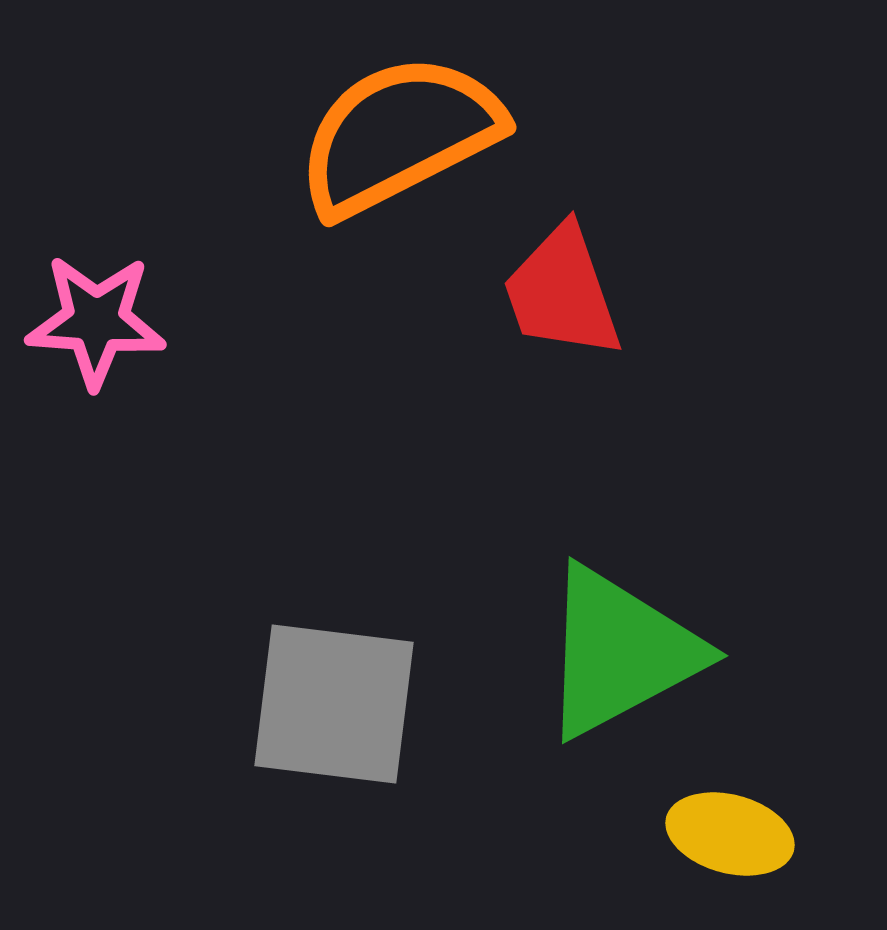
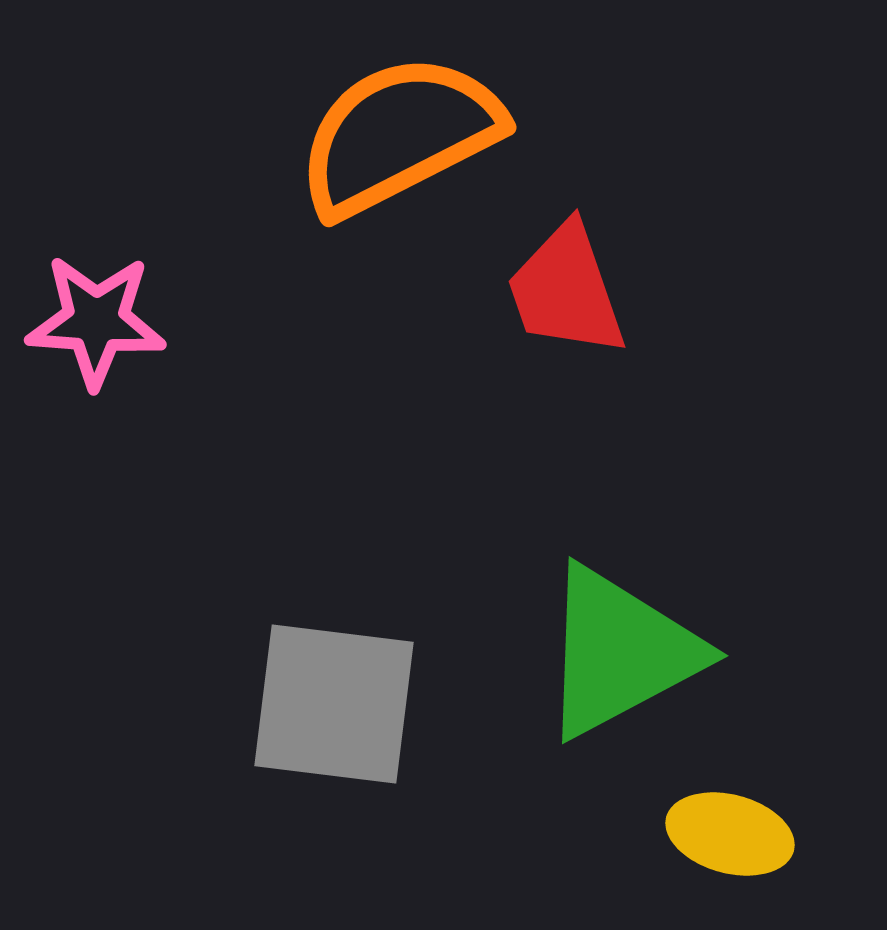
red trapezoid: moved 4 px right, 2 px up
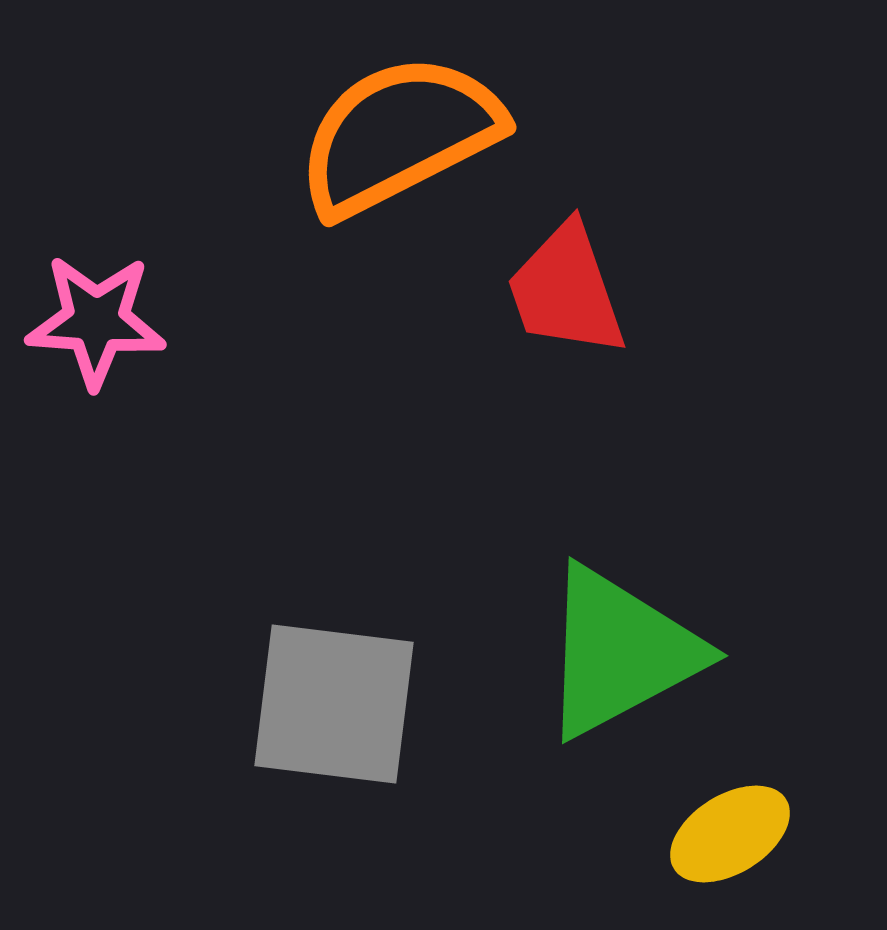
yellow ellipse: rotated 47 degrees counterclockwise
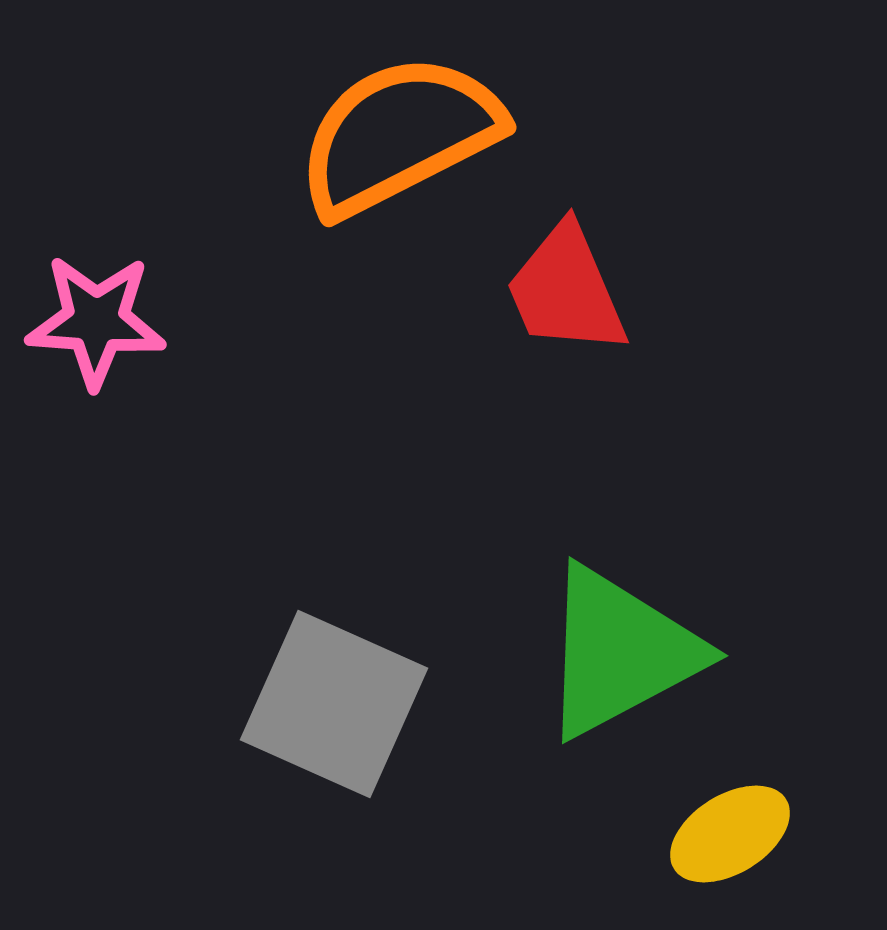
red trapezoid: rotated 4 degrees counterclockwise
gray square: rotated 17 degrees clockwise
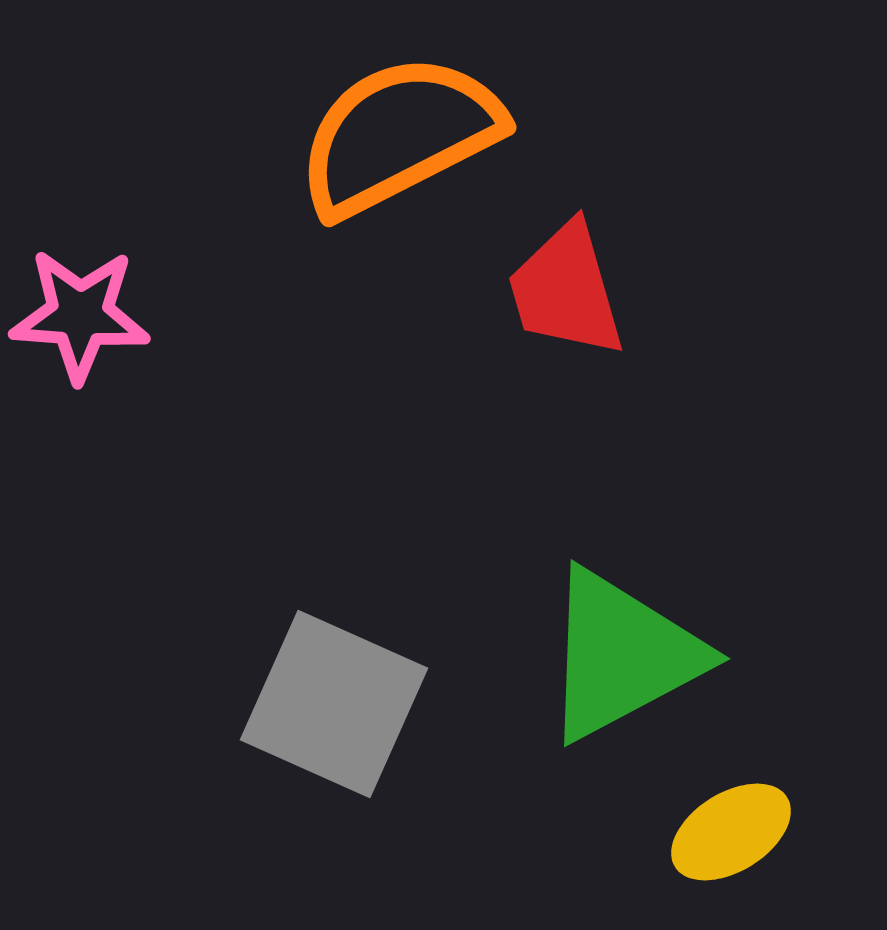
red trapezoid: rotated 7 degrees clockwise
pink star: moved 16 px left, 6 px up
green triangle: moved 2 px right, 3 px down
yellow ellipse: moved 1 px right, 2 px up
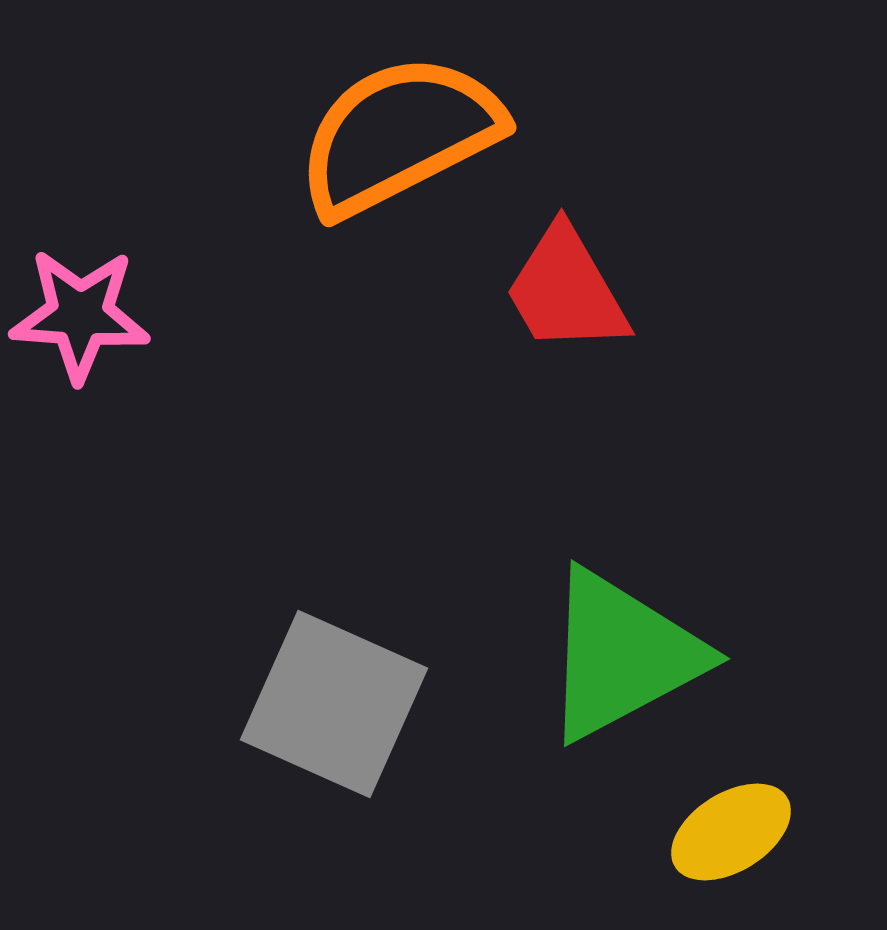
red trapezoid: rotated 14 degrees counterclockwise
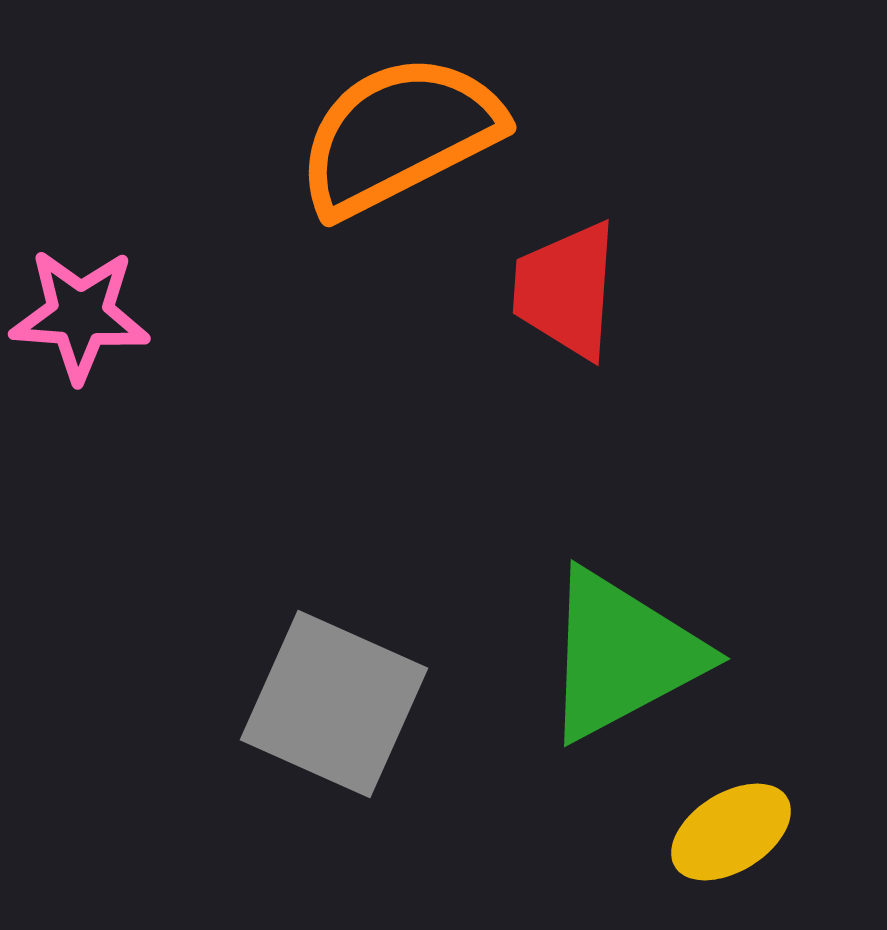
red trapezoid: rotated 34 degrees clockwise
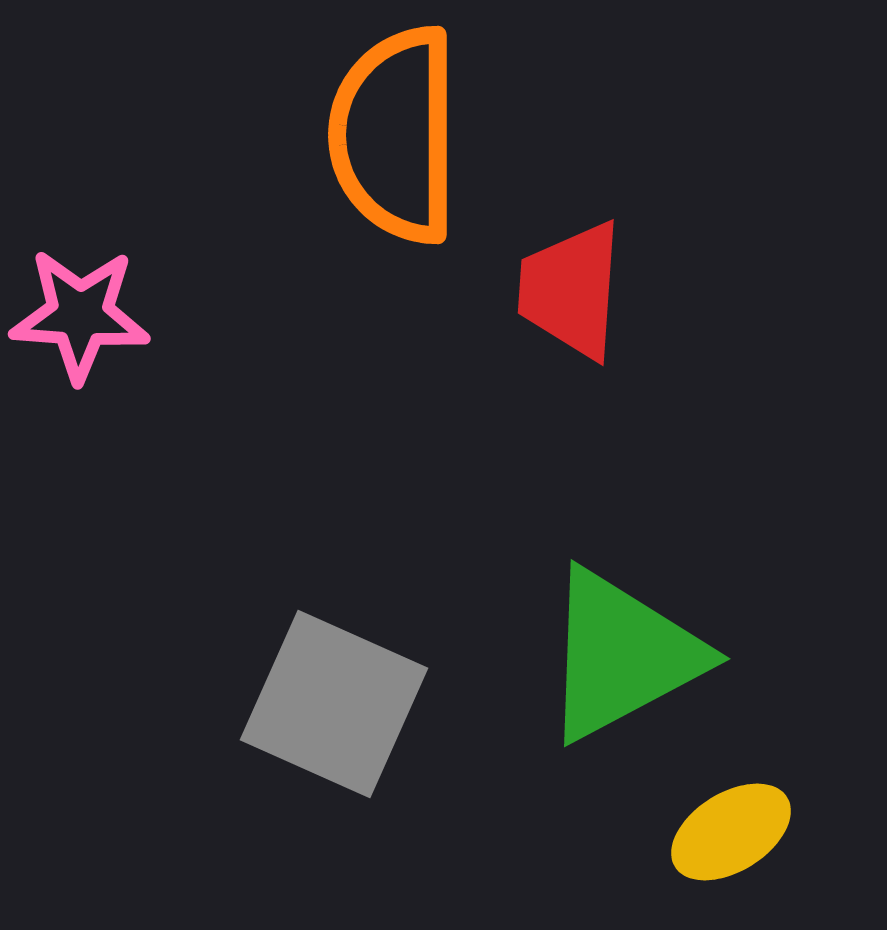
orange semicircle: moved 4 px left; rotated 63 degrees counterclockwise
red trapezoid: moved 5 px right
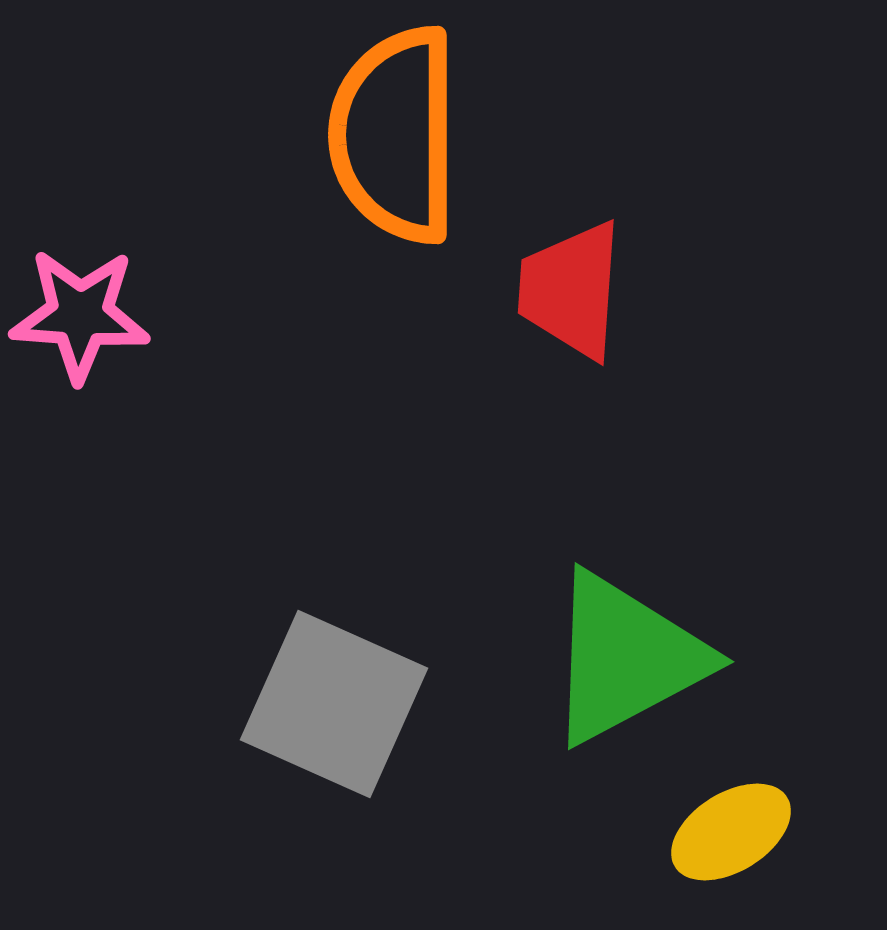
green triangle: moved 4 px right, 3 px down
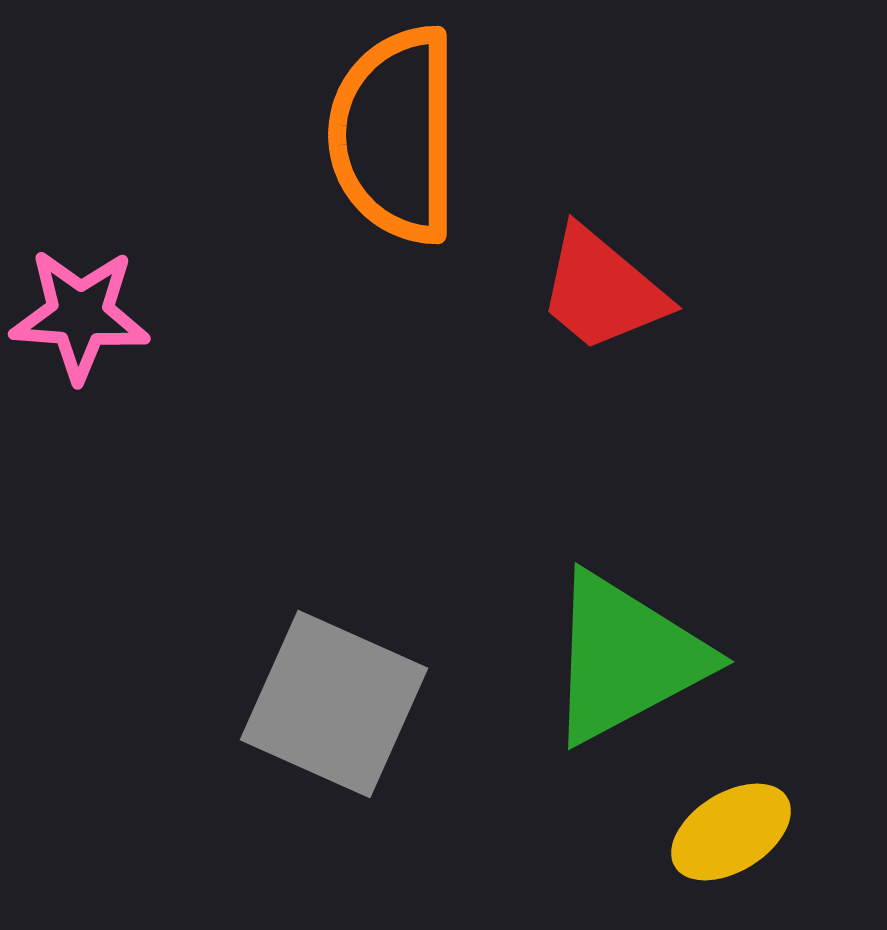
red trapezoid: moved 31 px right; rotated 54 degrees counterclockwise
